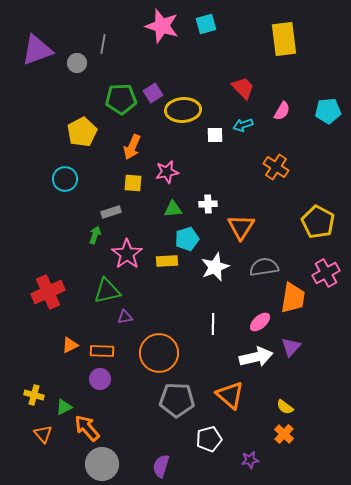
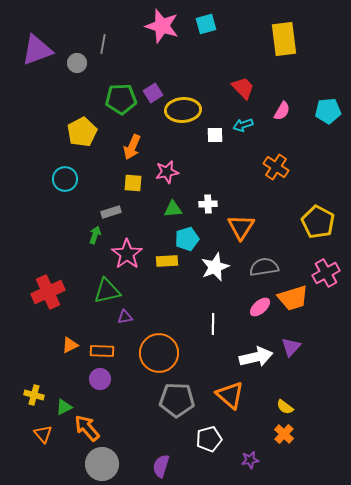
orange trapezoid at (293, 298): rotated 64 degrees clockwise
pink ellipse at (260, 322): moved 15 px up
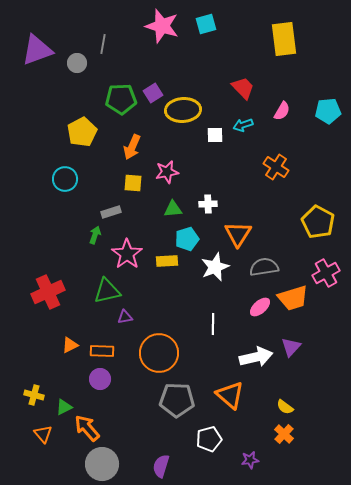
orange triangle at (241, 227): moved 3 px left, 7 px down
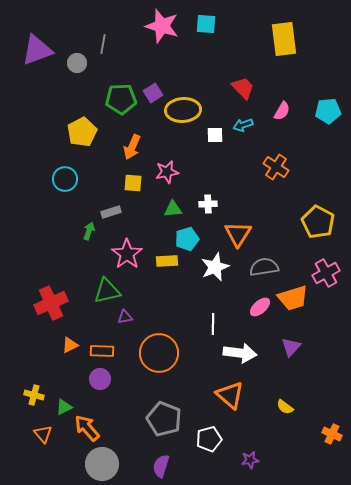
cyan square at (206, 24): rotated 20 degrees clockwise
green arrow at (95, 235): moved 6 px left, 4 px up
red cross at (48, 292): moved 3 px right, 11 px down
white arrow at (256, 357): moved 16 px left, 4 px up; rotated 20 degrees clockwise
gray pentagon at (177, 400): moved 13 px left, 19 px down; rotated 20 degrees clockwise
orange cross at (284, 434): moved 48 px right; rotated 18 degrees counterclockwise
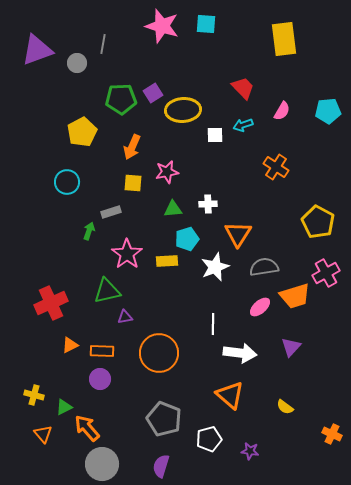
cyan circle at (65, 179): moved 2 px right, 3 px down
orange trapezoid at (293, 298): moved 2 px right, 2 px up
purple star at (250, 460): moved 9 px up; rotated 18 degrees clockwise
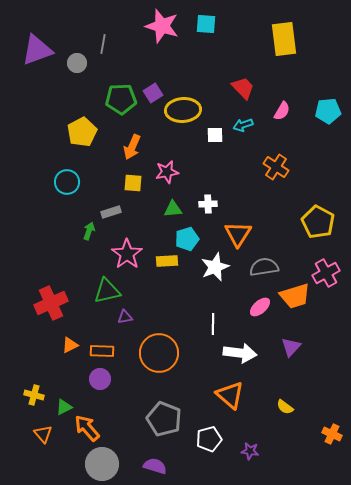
purple semicircle at (161, 466): moved 6 px left; rotated 90 degrees clockwise
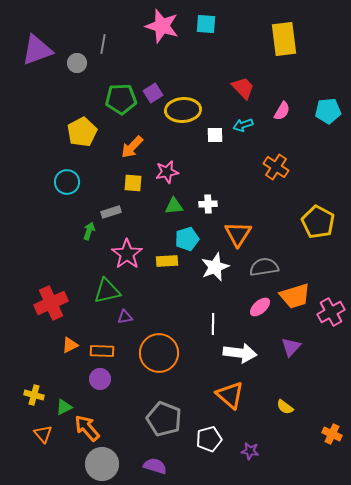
orange arrow at (132, 147): rotated 20 degrees clockwise
green triangle at (173, 209): moved 1 px right, 3 px up
pink cross at (326, 273): moved 5 px right, 39 px down
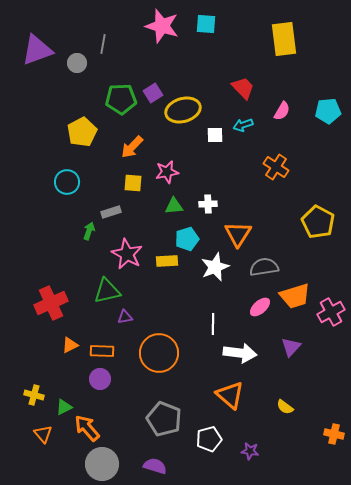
yellow ellipse at (183, 110): rotated 12 degrees counterclockwise
pink star at (127, 254): rotated 8 degrees counterclockwise
orange cross at (332, 434): moved 2 px right; rotated 12 degrees counterclockwise
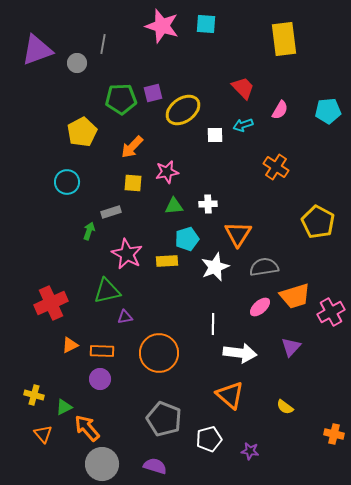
purple square at (153, 93): rotated 18 degrees clockwise
yellow ellipse at (183, 110): rotated 20 degrees counterclockwise
pink semicircle at (282, 111): moved 2 px left, 1 px up
